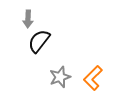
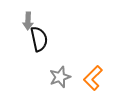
gray arrow: moved 2 px down
black semicircle: moved 2 px up; rotated 130 degrees clockwise
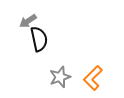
gray arrow: rotated 54 degrees clockwise
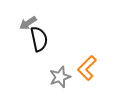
gray arrow: moved 2 px down
orange L-shape: moved 6 px left, 10 px up
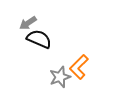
black semicircle: rotated 55 degrees counterclockwise
orange L-shape: moved 8 px left, 1 px up
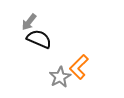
gray arrow: moved 1 px right, 1 px up; rotated 18 degrees counterclockwise
gray star: rotated 10 degrees counterclockwise
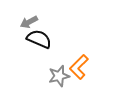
gray arrow: rotated 24 degrees clockwise
gray star: moved 1 px left, 1 px up; rotated 15 degrees clockwise
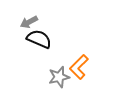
gray star: moved 1 px down
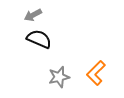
gray arrow: moved 4 px right, 7 px up
orange L-shape: moved 17 px right, 6 px down
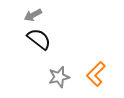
black semicircle: rotated 15 degrees clockwise
orange L-shape: moved 1 px down
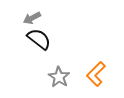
gray arrow: moved 1 px left, 3 px down
gray star: rotated 25 degrees counterclockwise
